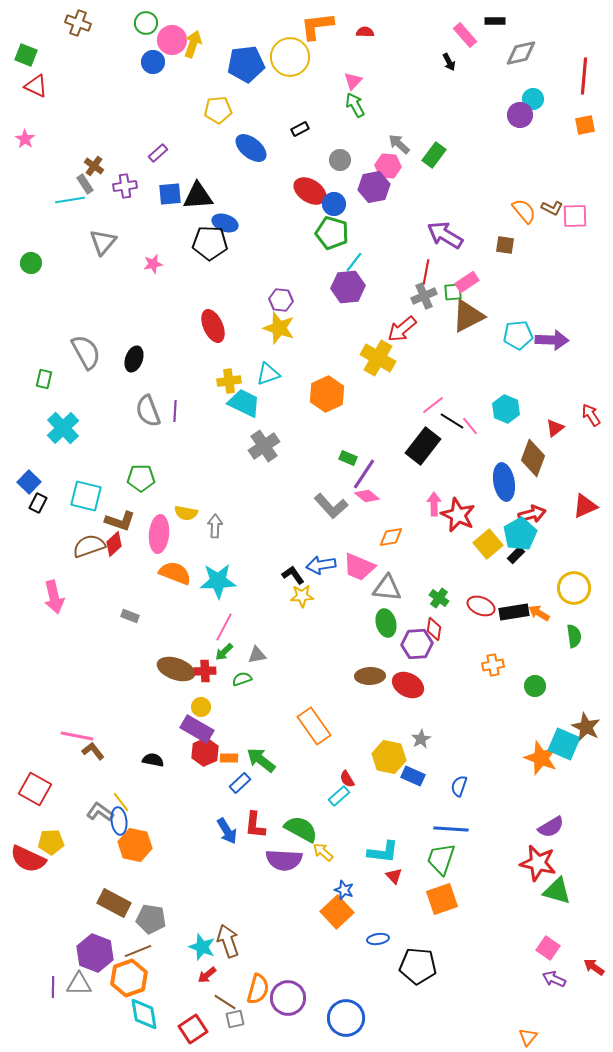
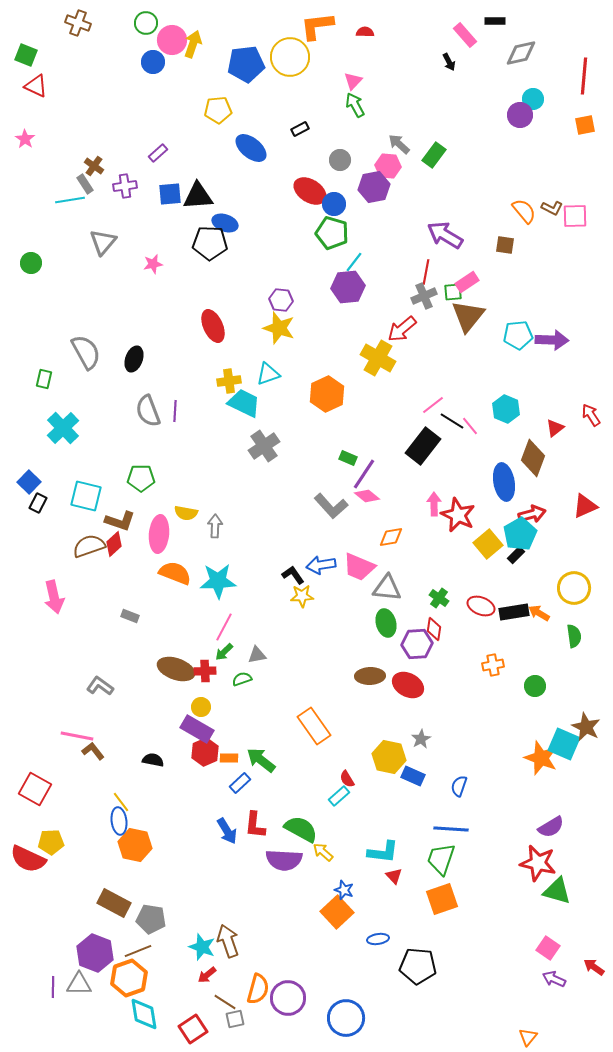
brown triangle at (468, 316): rotated 24 degrees counterclockwise
gray L-shape at (100, 812): moved 126 px up
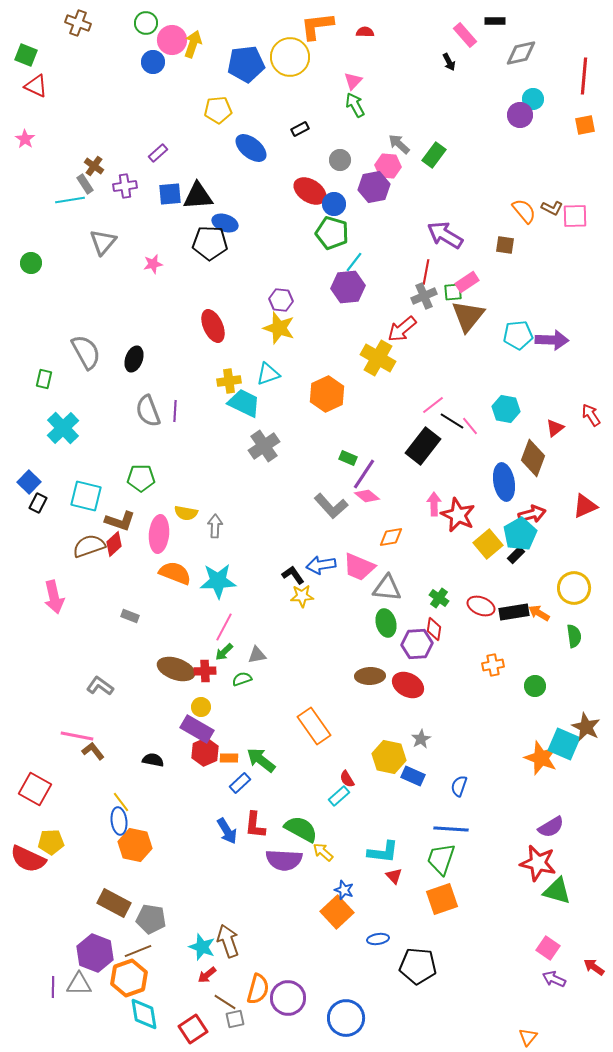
cyan hexagon at (506, 409): rotated 12 degrees counterclockwise
